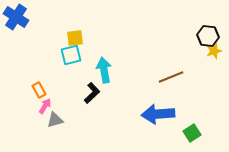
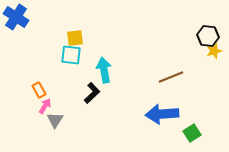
cyan square: rotated 20 degrees clockwise
blue arrow: moved 4 px right
gray triangle: rotated 42 degrees counterclockwise
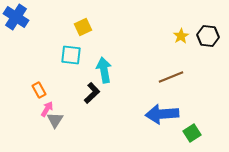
yellow square: moved 8 px right, 11 px up; rotated 18 degrees counterclockwise
yellow star: moved 33 px left, 15 px up; rotated 14 degrees counterclockwise
pink arrow: moved 2 px right, 3 px down
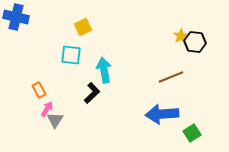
blue cross: rotated 20 degrees counterclockwise
black hexagon: moved 13 px left, 6 px down
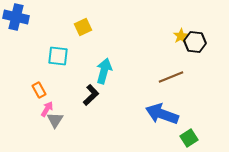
cyan square: moved 13 px left, 1 px down
cyan arrow: moved 1 px down; rotated 25 degrees clockwise
black L-shape: moved 1 px left, 2 px down
blue arrow: rotated 24 degrees clockwise
green square: moved 3 px left, 5 px down
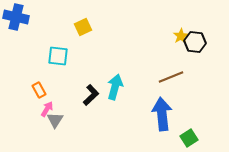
cyan arrow: moved 11 px right, 16 px down
blue arrow: rotated 64 degrees clockwise
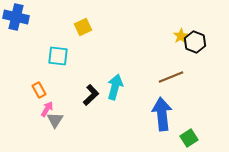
black hexagon: rotated 15 degrees clockwise
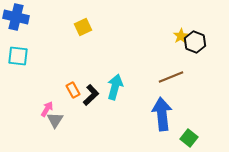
cyan square: moved 40 px left
orange rectangle: moved 34 px right
green square: rotated 18 degrees counterclockwise
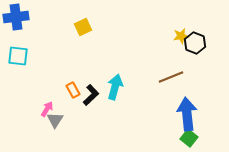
blue cross: rotated 20 degrees counterclockwise
yellow star: rotated 21 degrees clockwise
black hexagon: moved 1 px down
blue arrow: moved 25 px right
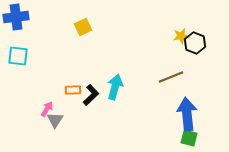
orange rectangle: rotated 63 degrees counterclockwise
green square: rotated 24 degrees counterclockwise
